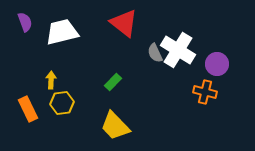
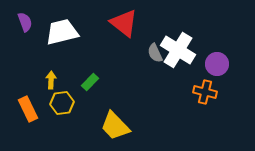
green rectangle: moved 23 px left
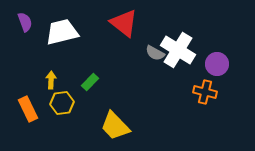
gray semicircle: rotated 36 degrees counterclockwise
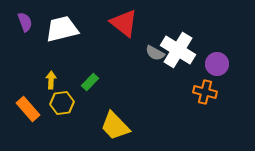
white trapezoid: moved 3 px up
orange rectangle: rotated 15 degrees counterclockwise
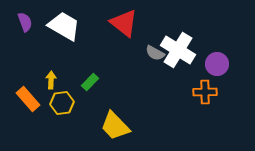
white trapezoid: moved 2 px right, 3 px up; rotated 44 degrees clockwise
orange cross: rotated 15 degrees counterclockwise
orange rectangle: moved 10 px up
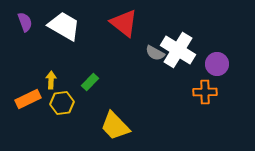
orange rectangle: rotated 75 degrees counterclockwise
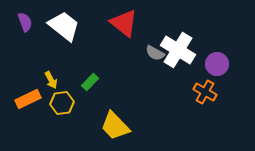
white trapezoid: rotated 8 degrees clockwise
yellow arrow: rotated 150 degrees clockwise
orange cross: rotated 30 degrees clockwise
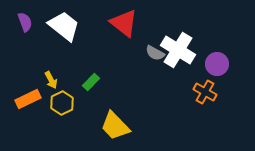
green rectangle: moved 1 px right
yellow hexagon: rotated 20 degrees counterclockwise
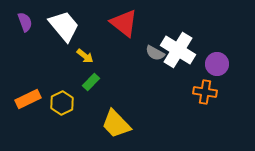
white trapezoid: rotated 12 degrees clockwise
yellow arrow: moved 34 px right, 24 px up; rotated 24 degrees counterclockwise
orange cross: rotated 20 degrees counterclockwise
yellow trapezoid: moved 1 px right, 2 px up
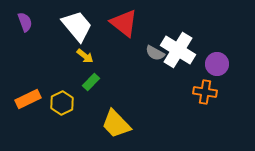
white trapezoid: moved 13 px right
